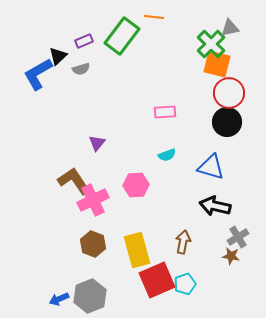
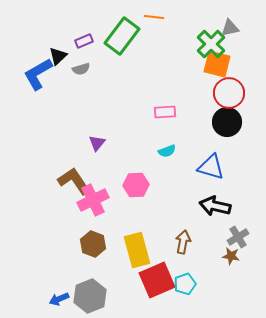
cyan semicircle: moved 4 px up
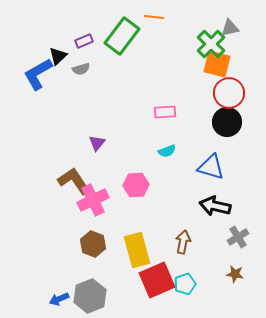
brown star: moved 4 px right, 18 px down
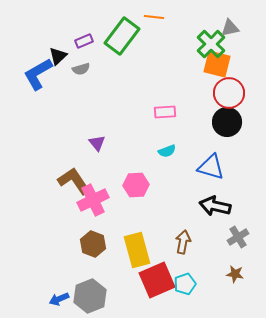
purple triangle: rotated 18 degrees counterclockwise
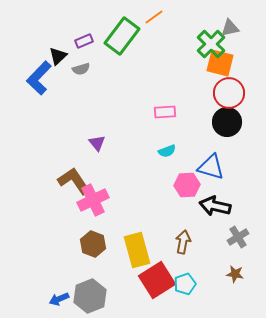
orange line: rotated 42 degrees counterclockwise
orange square: moved 3 px right, 1 px up
blue L-shape: moved 1 px right, 4 px down; rotated 16 degrees counterclockwise
pink hexagon: moved 51 px right
red square: rotated 9 degrees counterclockwise
